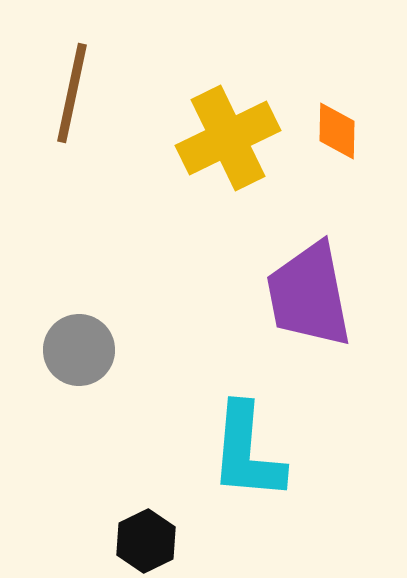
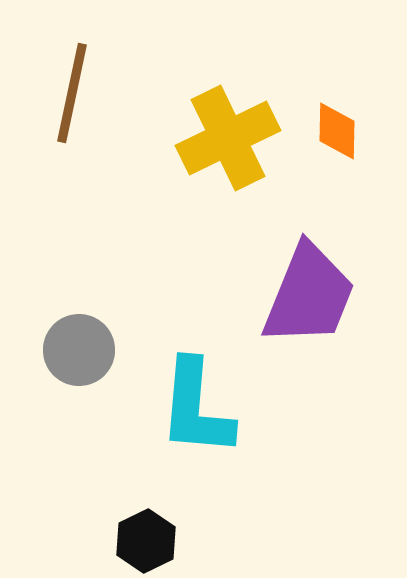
purple trapezoid: rotated 147 degrees counterclockwise
cyan L-shape: moved 51 px left, 44 px up
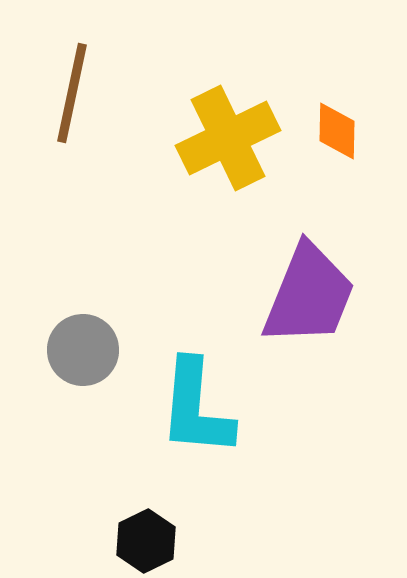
gray circle: moved 4 px right
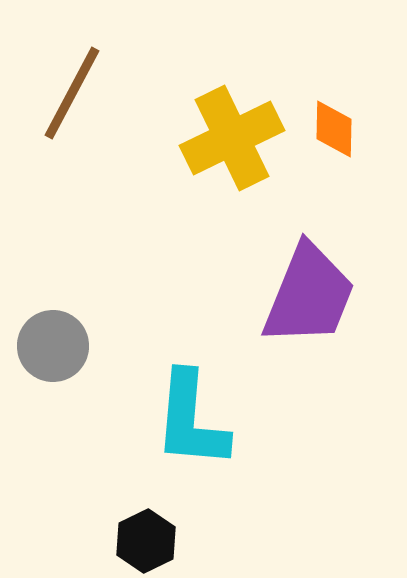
brown line: rotated 16 degrees clockwise
orange diamond: moved 3 px left, 2 px up
yellow cross: moved 4 px right
gray circle: moved 30 px left, 4 px up
cyan L-shape: moved 5 px left, 12 px down
